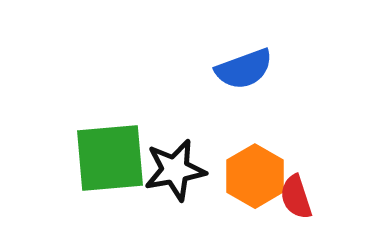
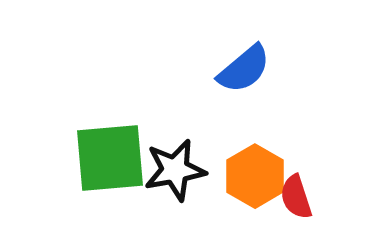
blue semicircle: rotated 20 degrees counterclockwise
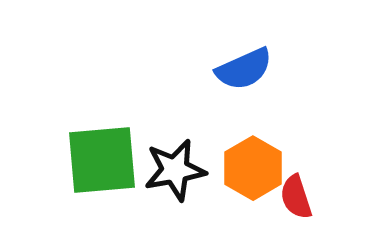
blue semicircle: rotated 16 degrees clockwise
green square: moved 8 px left, 2 px down
orange hexagon: moved 2 px left, 8 px up
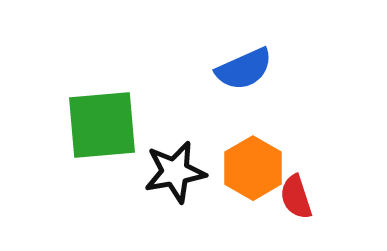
green square: moved 35 px up
black star: moved 2 px down
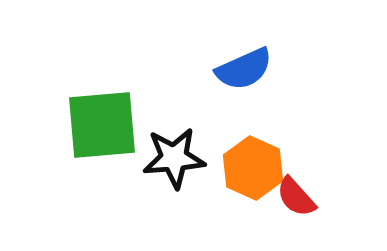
orange hexagon: rotated 6 degrees counterclockwise
black star: moved 1 px left, 14 px up; rotated 6 degrees clockwise
red semicircle: rotated 24 degrees counterclockwise
